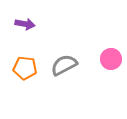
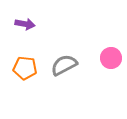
pink circle: moved 1 px up
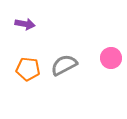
orange pentagon: moved 3 px right, 1 px down
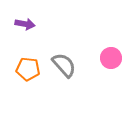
gray semicircle: rotated 76 degrees clockwise
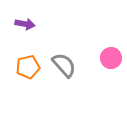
orange pentagon: moved 2 px up; rotated 20 degrees counterclockwise
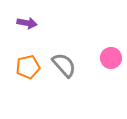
purple arrow: moved 2 px right, 1 px up
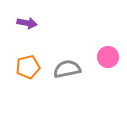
pink circle: moved 3 px left, 1 px up
gray semicircle: moved 3 px right, 4 px down; rotated 60 degrees counterclockwise
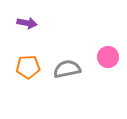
orange pentagon: rotated 10 degrees clockwise
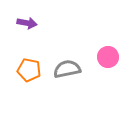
orange pentagon: moved 1 px right, 3 px down; rotated 15 degrees clockwise
